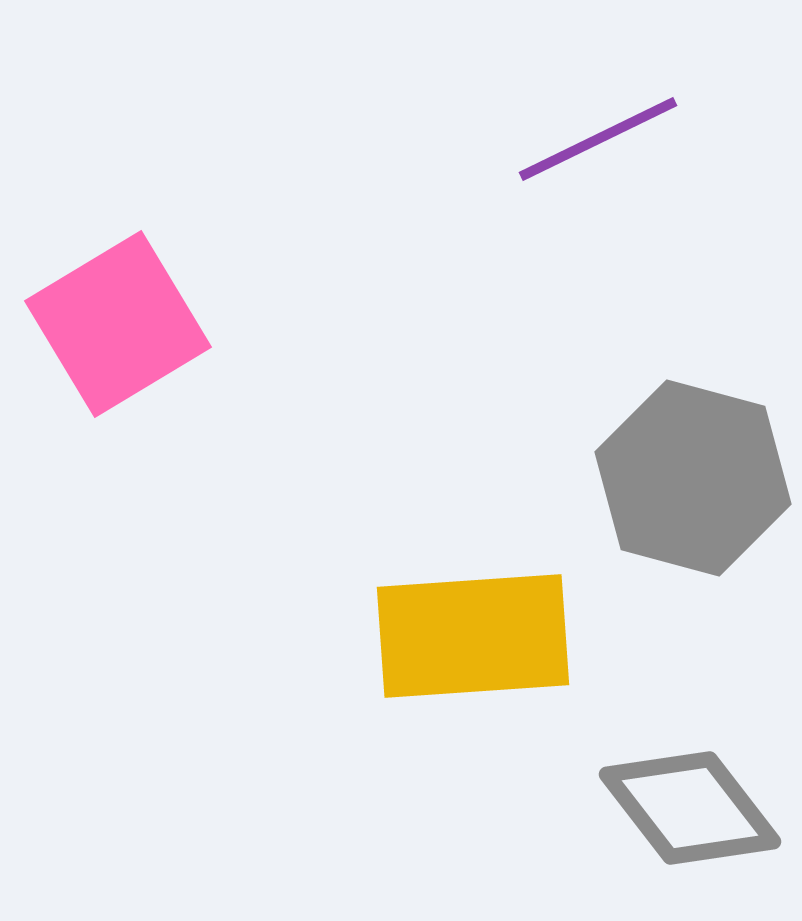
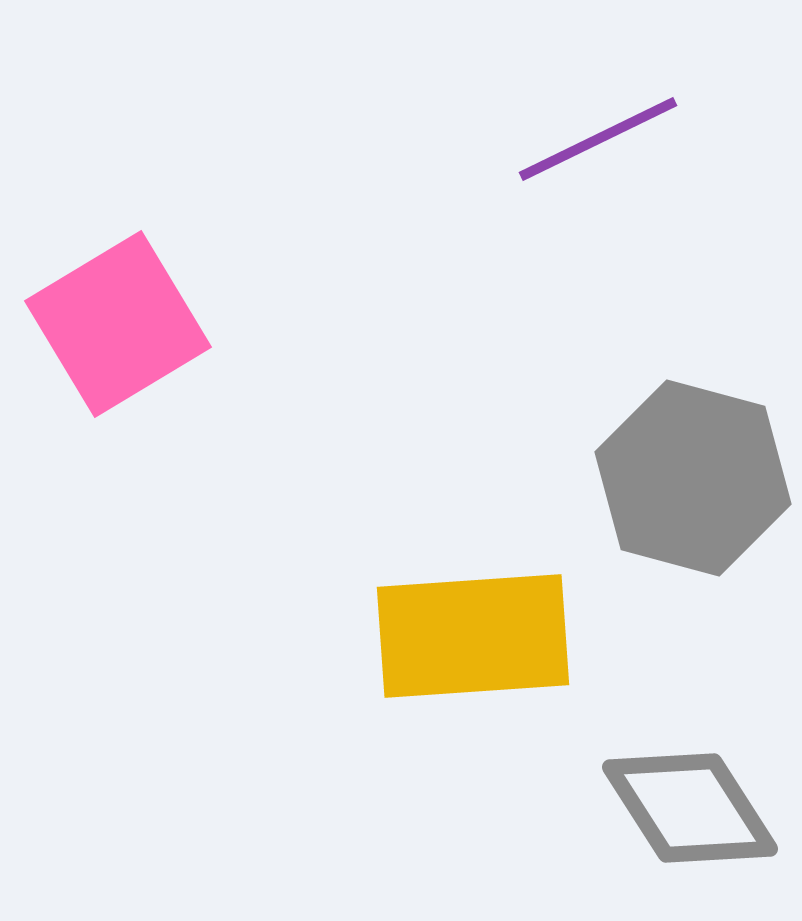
gray diamond: rotated 5 degrees clockwise
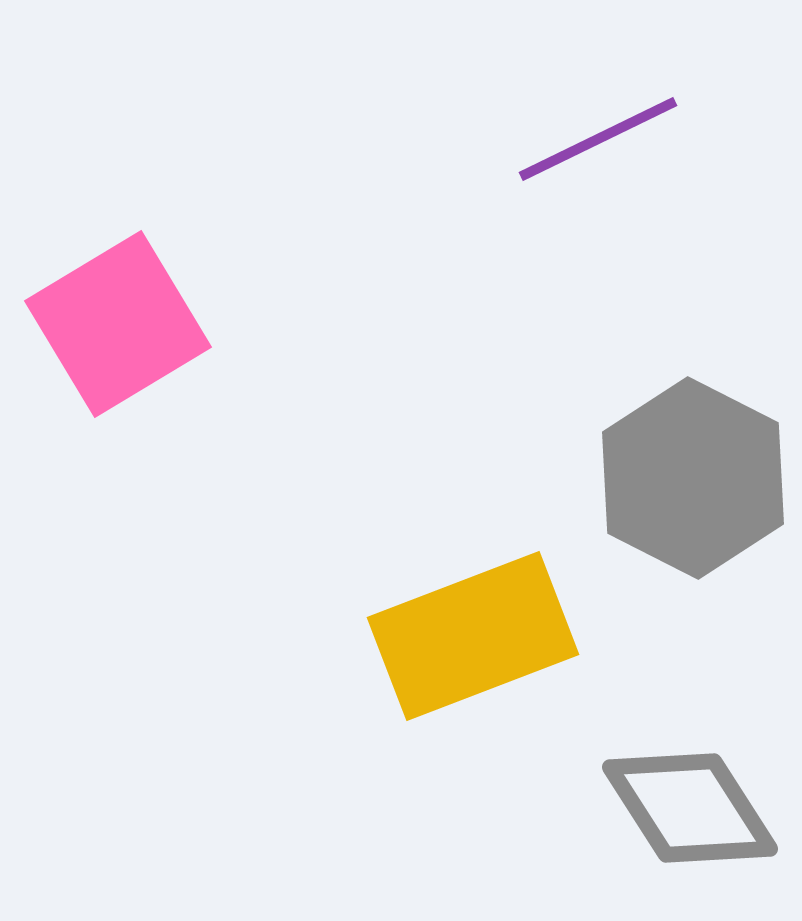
gray hexagon: rotated 12 degrees clockwise
yellow rectangle: rotated 17 degrees counterclockwise
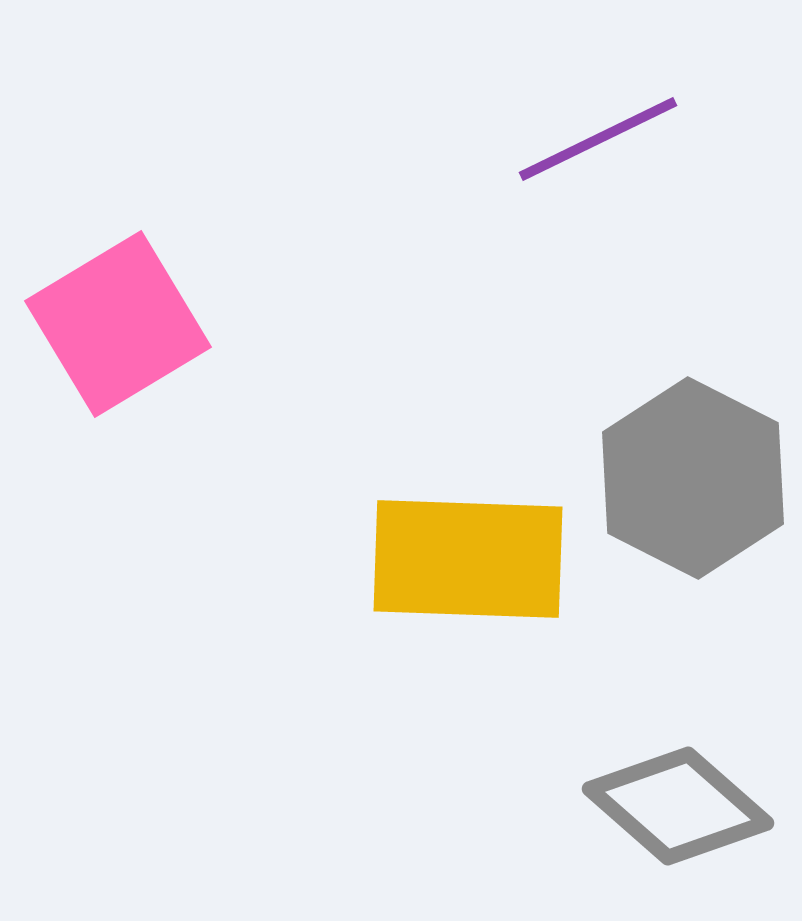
yellow rectangle: moved 5 px left, 77 px up; rotated 23 degrees clockwise
gray diamond: moved 12 px left, 2 px up; rotated 16 degrees counterclockwise
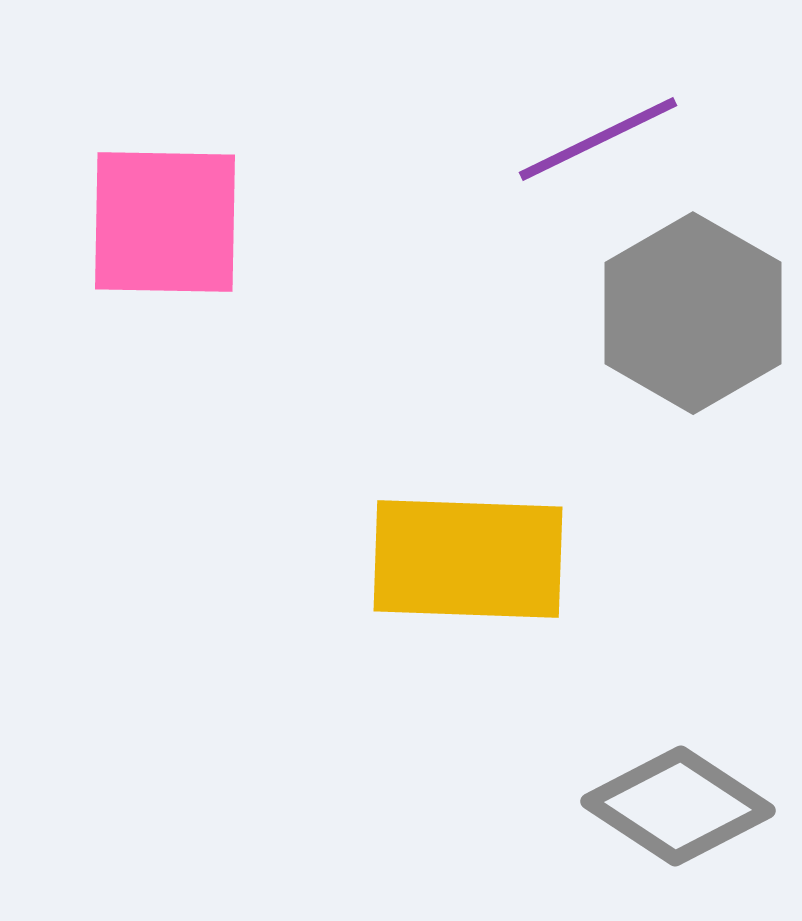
pink square: moved 47 px right, 102 px up; rotated 32 degrees clockwise
gray hexagon: moved 165 px up; rotated 3 degrees clockwise
gray diamond: rotated 8 degrees counterclockwise
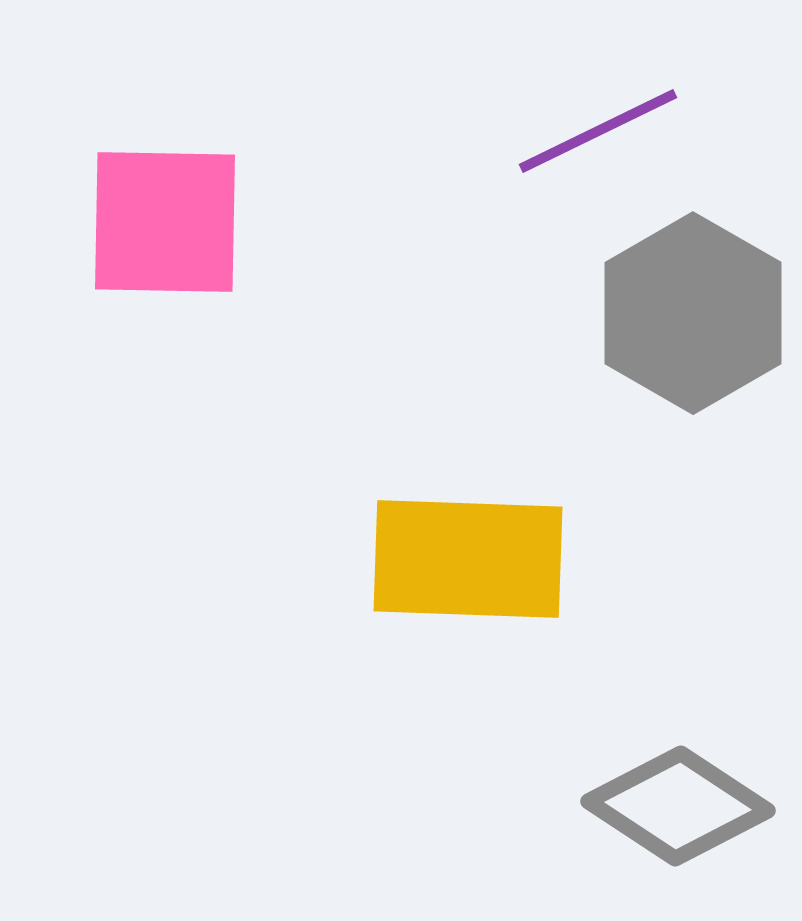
purple line: moved 8 px up
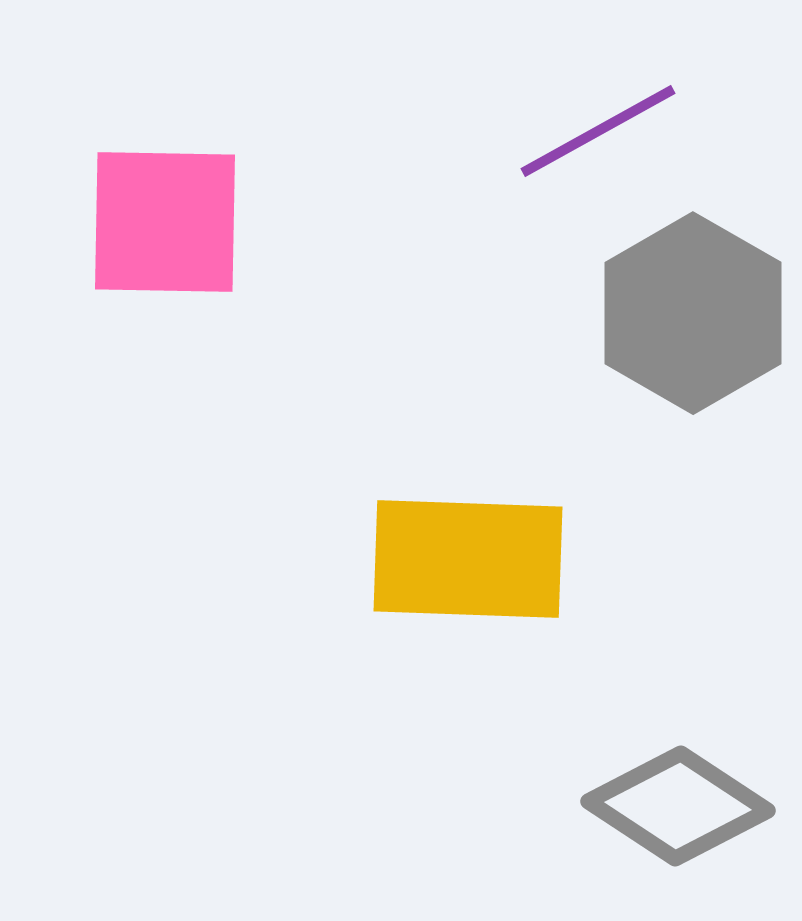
purple line: rotated 3 degrees counterclockwise
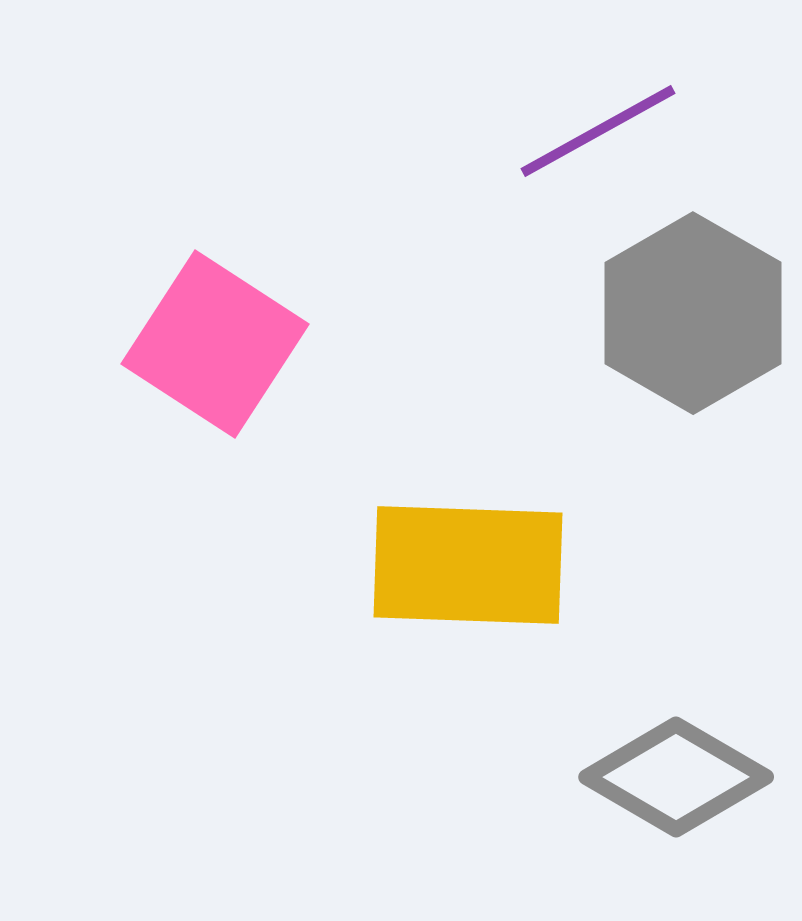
pink square: moved 50 px right, 122 px down; rotated 32 degrees clockwise
yellow rectangle: moved 6 px down
gray diamond: moved 2 px left, 29 px up; rotated 3 degrees counterclockwise
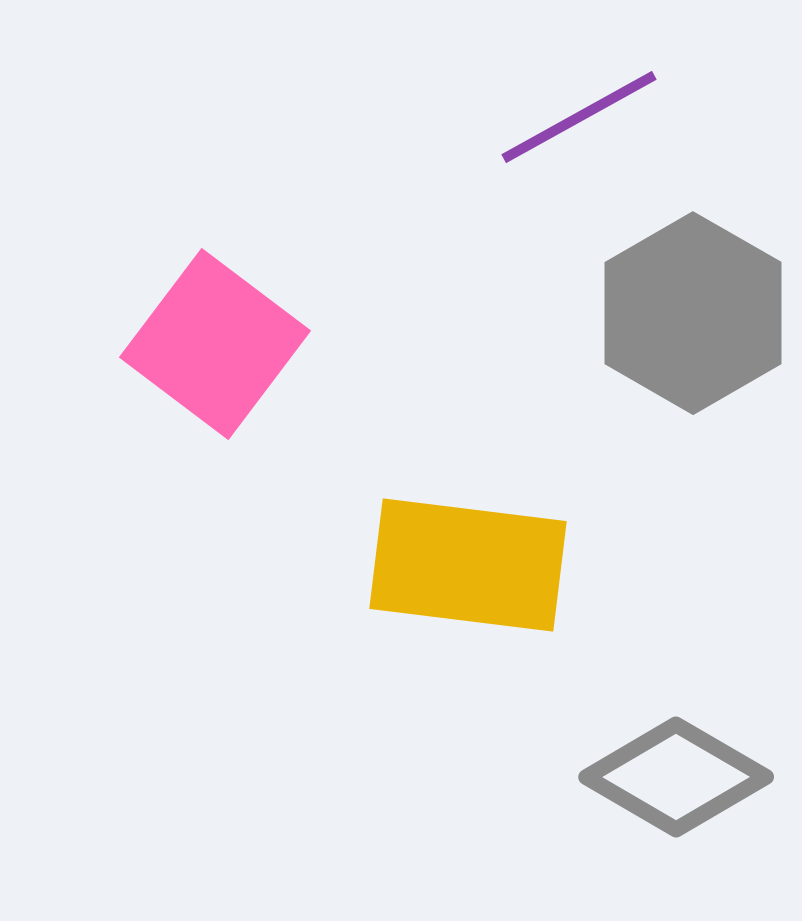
purple line: moved 19 px left, 14 px up
pink square: rotated 4 degrees clockwise
yellow rectangle: rotated 5 degrees clockwise
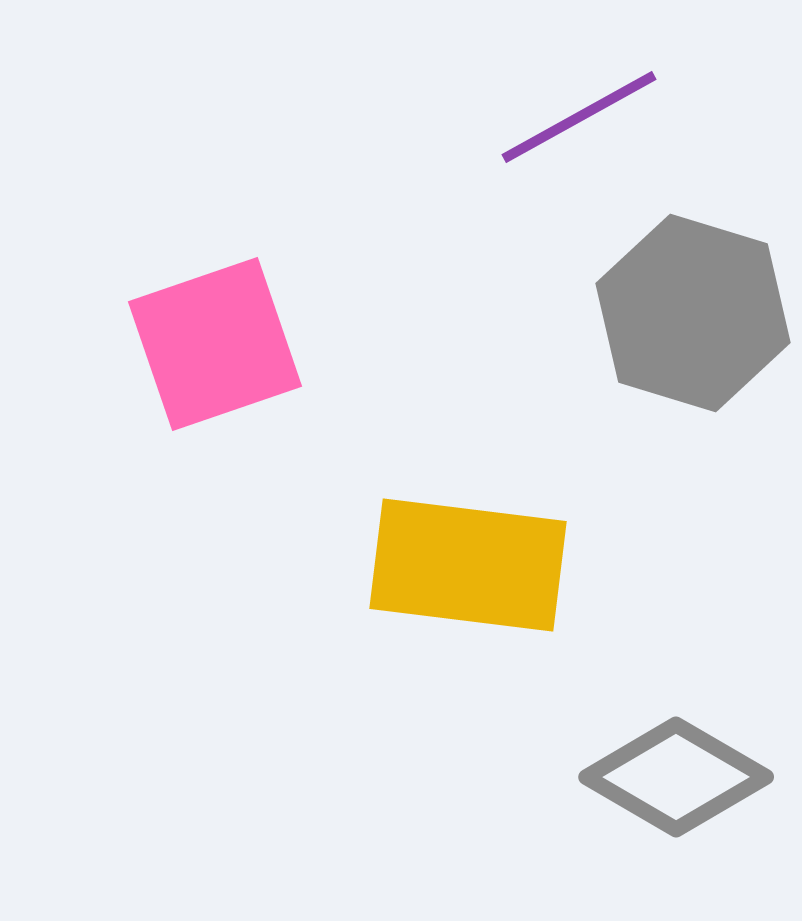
gray hexagon: rotated 13 degrees counterclockwise
pink square: rotated 34 degrees clockwise
